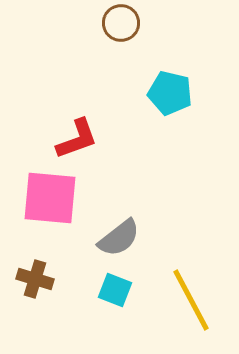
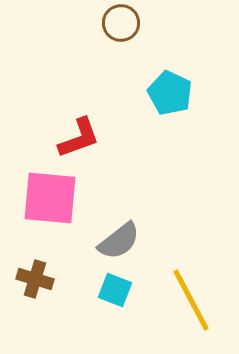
cyan pentagon: rotated 12 degrees clockwise
red L-shape: moved 2 px right, 1 px up
gray semicircle: moved 3 px down
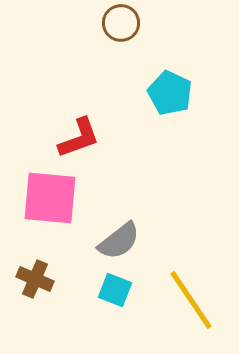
brown cross: rotated 6 degrees clockwise
yellow line: rotated 6 degrees counterclockwise
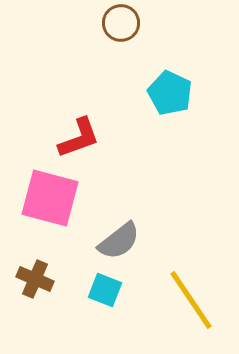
pink square: rotated 10 degrees clockwise
cyan square: moved 10 px left
